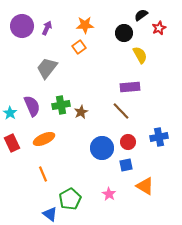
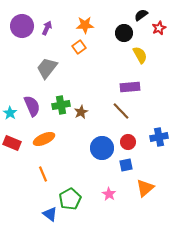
red rectangle: rotated 42 degrees counterclockwise
orange triangle: moved 2 px down; rotated 48 degrees clockwise
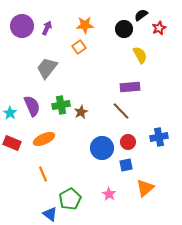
black circle: moved 4 px up
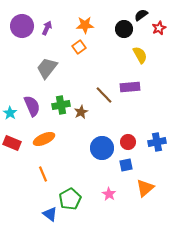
brown line: moved 17 px left, 16 px up
blue cross: moved 2 px left, 5 px down
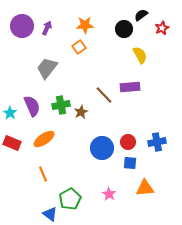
red star: moved 3 px right
orange ellipse: rotated 10 degrees counterclockwise
blue square: moved 4 px right, 2 px up; rotated 16 degrees clockwise
orange triangle: rotated 36 degrees clockwise
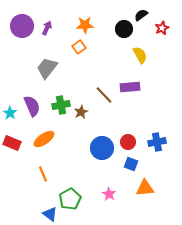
blue square: moved 1 px right, 1 px down; rotated 16 degrees clockwise
